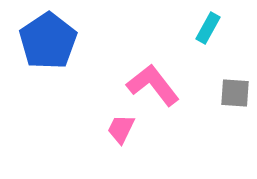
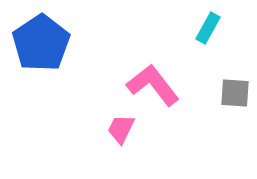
blue pentagon: moved 7 px left, 2 px down
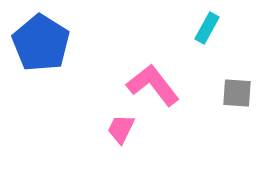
cyan rectangle: moved 1 px left
blue pentagon: rotated 6 degrees counterclockwise
gray square: moved 2 px right
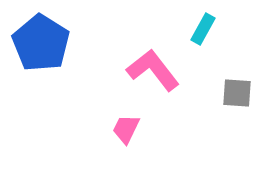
cyan rectangle: moved 4 px left, 1 px down
pink L-shape: moved 15 px up
pink trapezoid: moved 5 px right
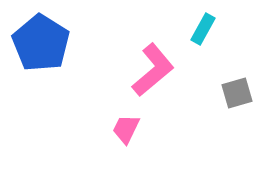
pink L-shape: rotated 88 degrees clockwise
gray square: rotated 20 degrees counterclockwise
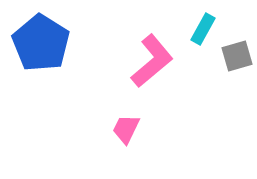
pink L-shape: moved 1 px left, 9 px up
gray square: moved 37 px up
